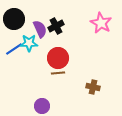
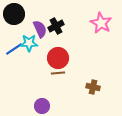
black circle: moved 5 px up
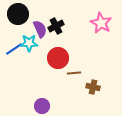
black circle: moved 4 px right
brown line: moved 16 px right
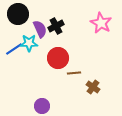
brown cross: rotated 24 degrees clockwise
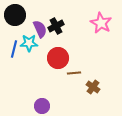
black circle: moved 3 px left, 1 px down
blue line: rotated 42 degrees counterclockwise
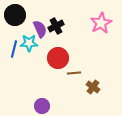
pink star: rotated 15 degrees clockwise
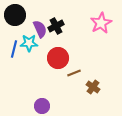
brown line: rotated 16 degrees counterclockwise
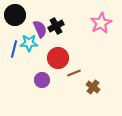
purple circle: moved 26 px up
